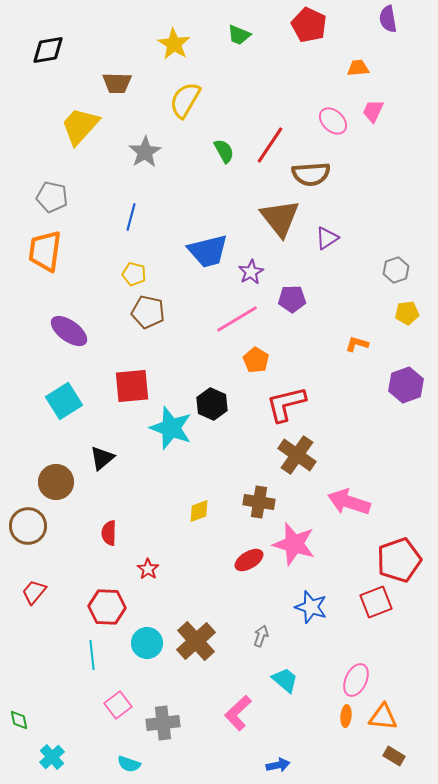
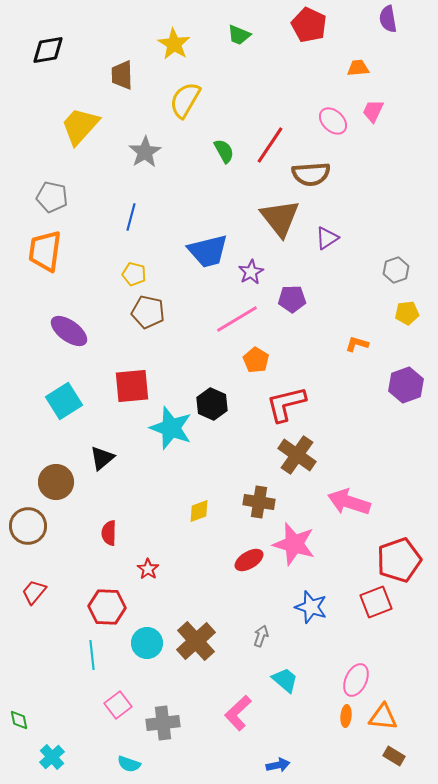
brown trapezoid at (117, 83): moved 5 px right, 8 px up; rotated 88 degrees clockwise
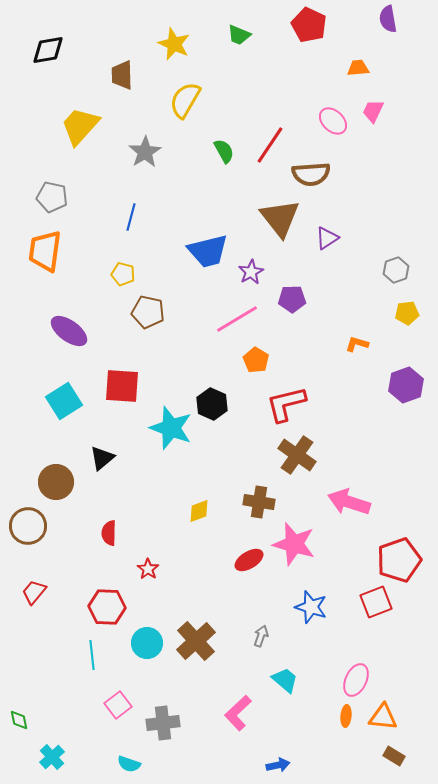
yellow star at (174, 44): rotated 8 degrees counterclockwise
yellow pentagon at (134, 274): moved 11 px left
red square at (132, 386): moved 10 px left; rotated 9 degrees clockwise
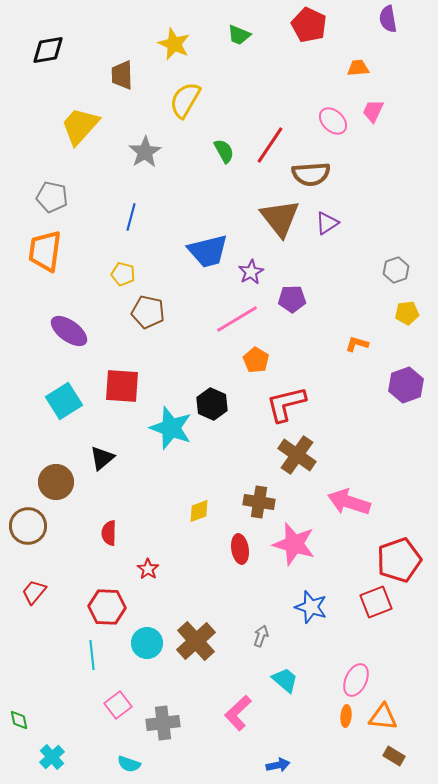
purple triangle at (327, 238): moved 15 px up
red ellipse at (249, 560): moved 9 px left, 11 px up; rotated 68 degrees counterclockwise
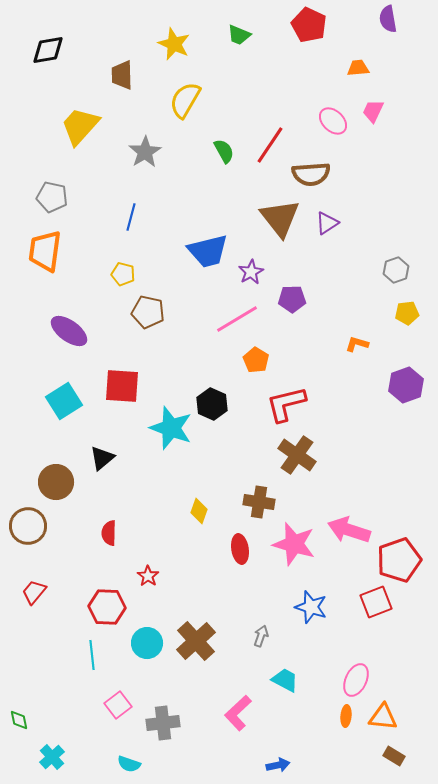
pink arrow at (349, 502): moved 28 px down
yellow diamond at (199, 511): rotated 50 degrees counterclockwise
red star at (148, 569): moved 7 px down
cyan trapezoid at (285, 680): rotated 12 degrees counterclockwise
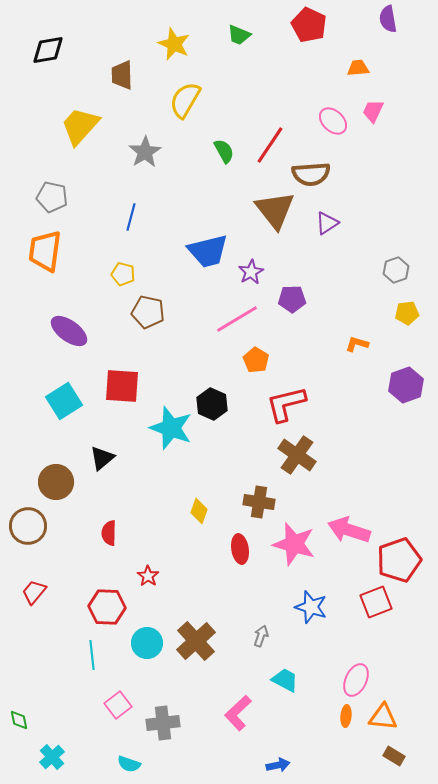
brown triangle at (280, 218): moved 5 px left, 8 px up
